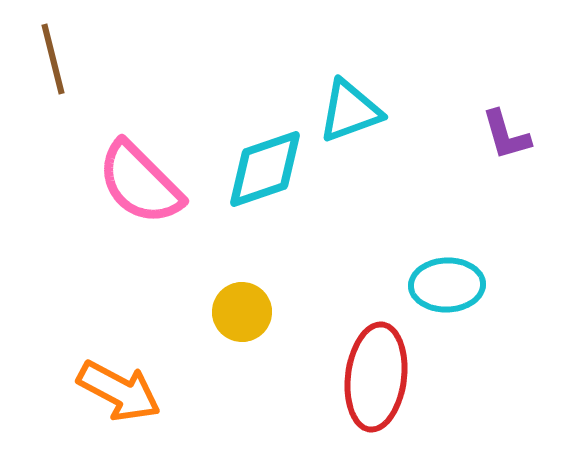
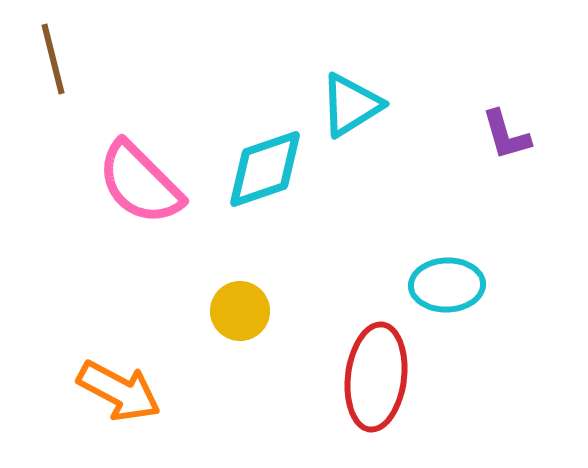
cyan triangle: moved 1 px right, 6 px up; rotated 12 degrees counterclockwise
yellow circle: moved 2 px left, 1 px up
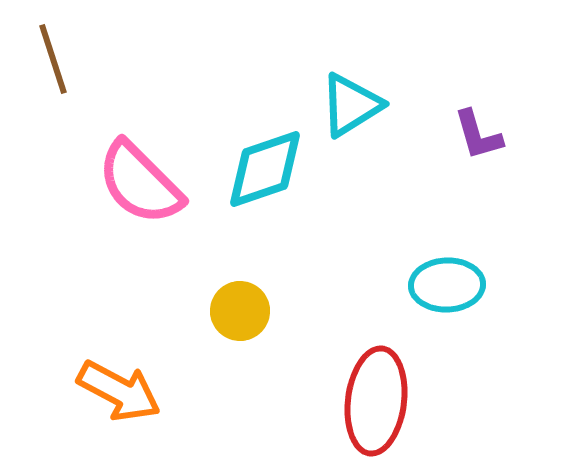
brown line: rotated 4 degrees counterclockwise
purple L-shape: moved 28 px left
red ellipse: moved 24 px down
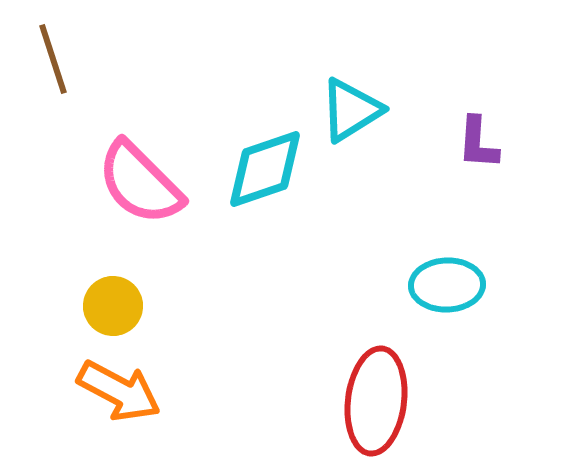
cyan triangle: moved 5 px down
purple L-shape: moved 8 px down; rotated 20 degrees clockwise
yellow circle: moved 127 px left, 5 px up
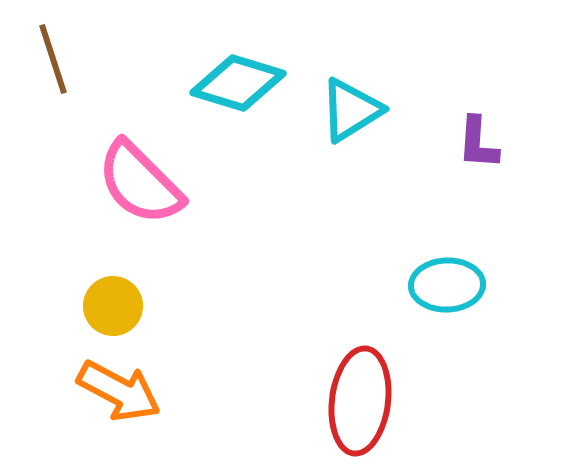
cyan diamond: moved 27 px left, 86 px up; rotated 36 degrees clockwise
red ellipse: moved 16 px left
